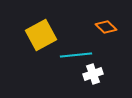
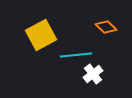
white cross: rotated 18 degrees counterclockwise
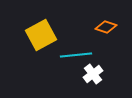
orange diamond: rotated 25 degrees counterclockwise
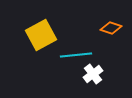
orange diamond: moved 5 px right, 1 px down
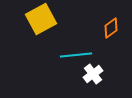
orange diamond: rotated 55 degrees counterclockwise
yellow square: moved 16 px up
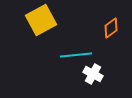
yellow square: moved 1 px down
white cross: rotated 24 degrees counterclockwise
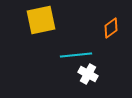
yellow square: rotated 16 degrees clockwise
white cross: moved 5 px left
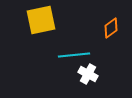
cyan line: moved 2 px left
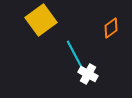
yellow square: rotated 24 degrees counterclockwise
cyan line: moved 1 px right; rotated 68 degrees clockwise
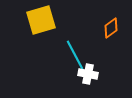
yellow square: rotated 20 degrees clockwise
white cross: rotated 18 degrees counterclockwise
